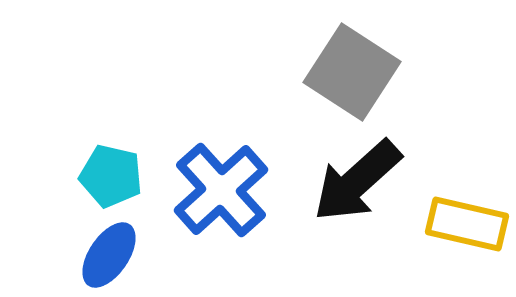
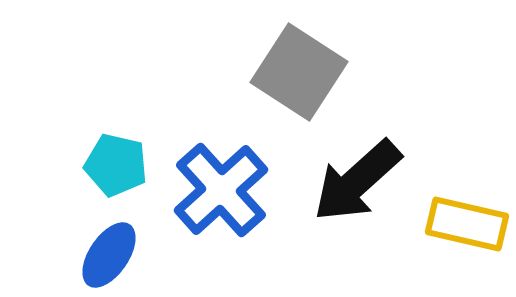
gray square: moved 53 px left
cyan pentagon: moved 5 px right, 11 px up
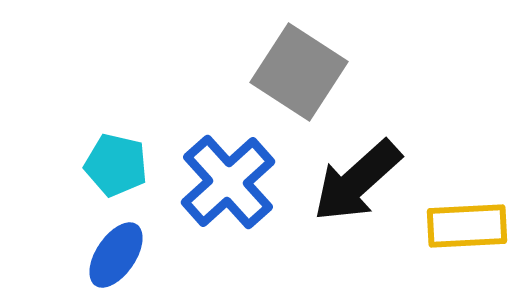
blue cross: moved 7 px right, 8 px up
yellow rectangle: moved 2 px down; rotated 16 degrees counterclockwise
blue ellipse: moved 7 px right
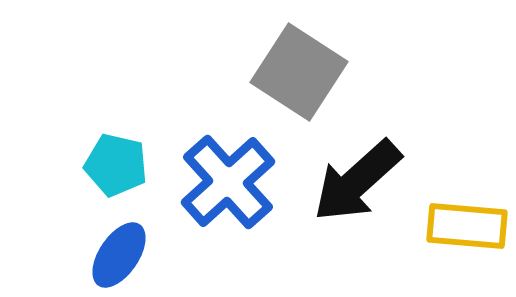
yellow rectangle: rotated 8 degrees clockwise
blue ellipse: moved 3 px right
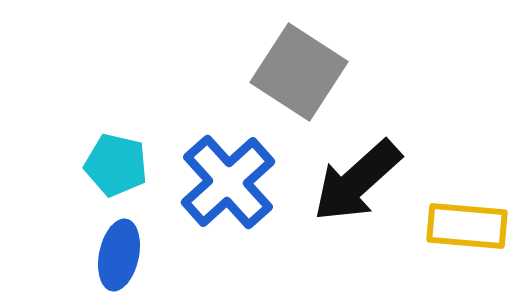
blue ellipse: rotated 22 degrees counterclockwise
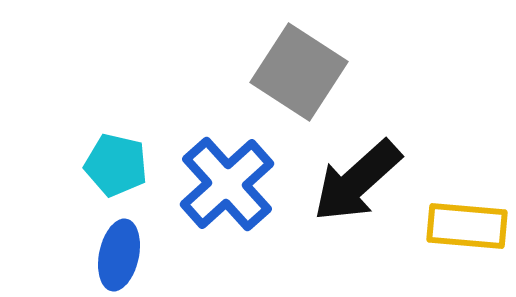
blue cross: moved 1 px left, 2 px down
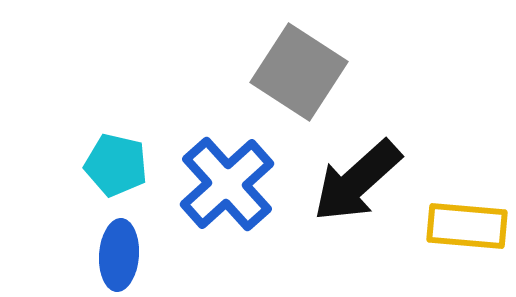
blue ellipse: rotated 8 degrees counterclockwise
